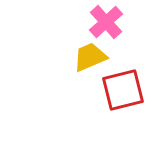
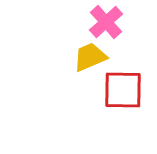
red square: rotated 15 degrees clockwise
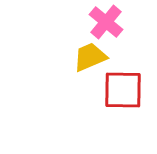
pink cross: rotated 8 degrees counterclockwise
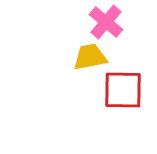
yellow trapezoid: rotated 12 degrees clockwise
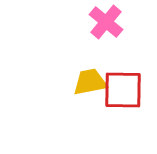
yellow trapezoid: moved 25 px down
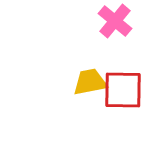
pink cross: moved 9 px right, 1 px up
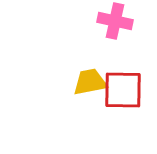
pink cross: rotated 28 degrees counterclockwise
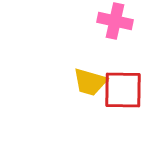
yellow trapezoid: rotated 153 degrees counterclockwise
